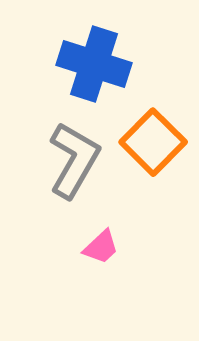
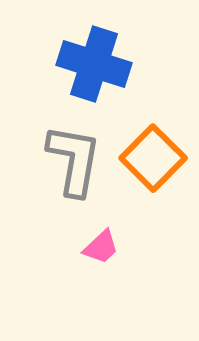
orange square: moved 16 px down
gray L-shape: rotated 20 degrees counterclockwise
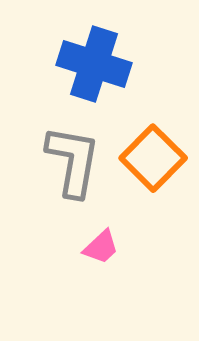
gray L-shape: moved 1 px left, 1 px down
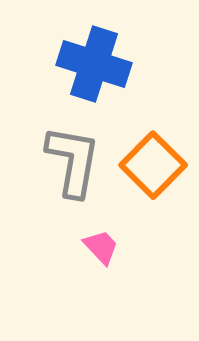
orange square: moved 7 px down
pink trapezoid: rotated 90 degrees counterclockwise
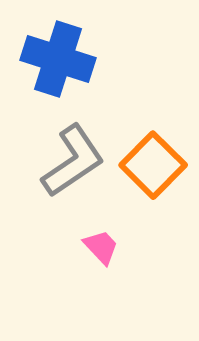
blue cross: moved 36 px left, 5 px up
gray L-shape: rotated 46 degrees clockwise
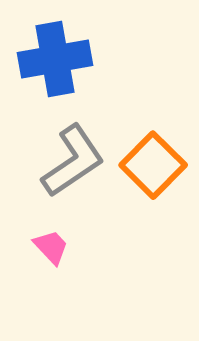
blue cross: moved 3 px left; rotated 28 degrees counterclockwise
pink trapezoid: moved 50 px left
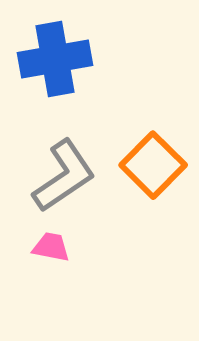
gray L-shape: moved 9 px left, 15 px down
pink trapezoid: rotated 36 degrees counterclockwise
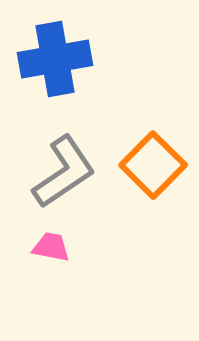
gray L-shape: moved 4 px up
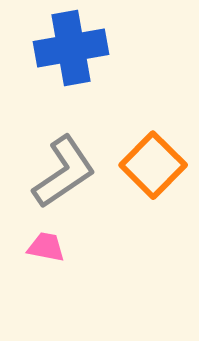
blue cross: moved 16 px right, 11 px up
pink trapezoid: moved 5 px left
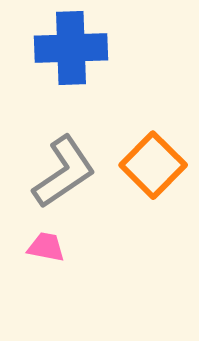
blue cross: rotated 8 degrees clockwise
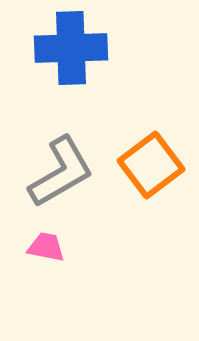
orange square: moved 2 px left; rotated 8 degrees clockwise
gray L-shape: moved 3 px left; rotated 4 degrees clockwise
